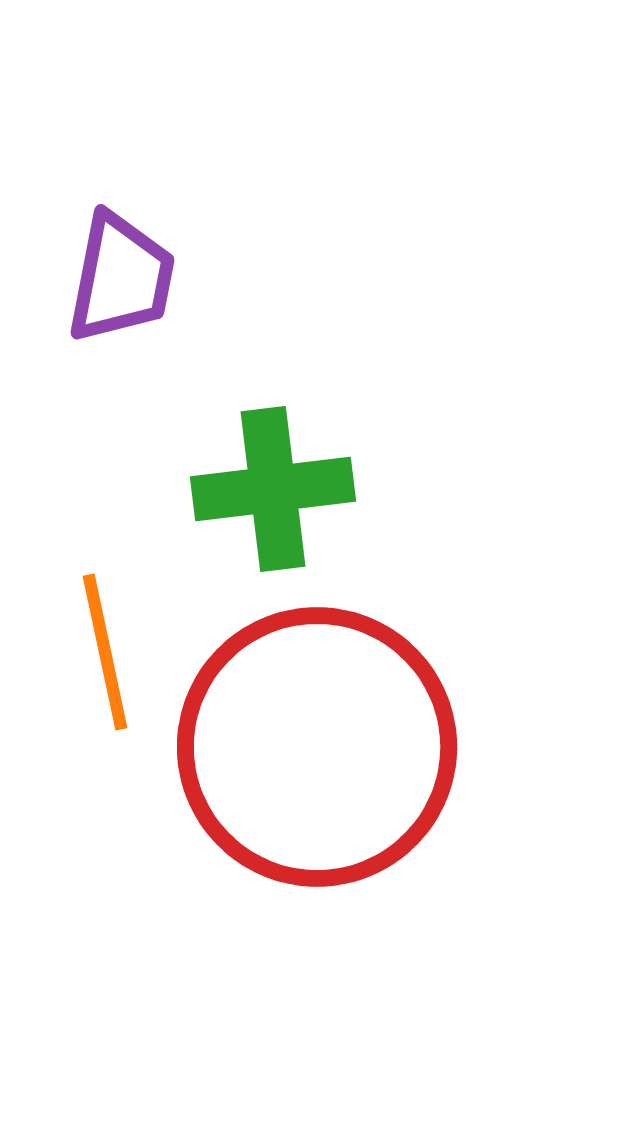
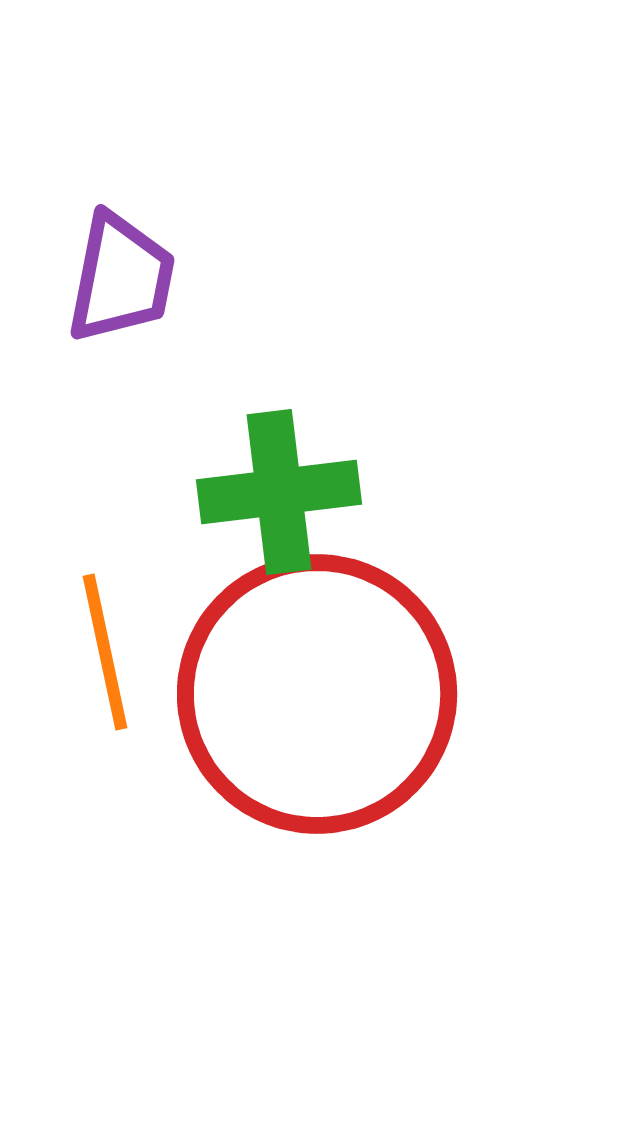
green cross: moved 6 px right, 3 px down
red circle: moved 53 px up
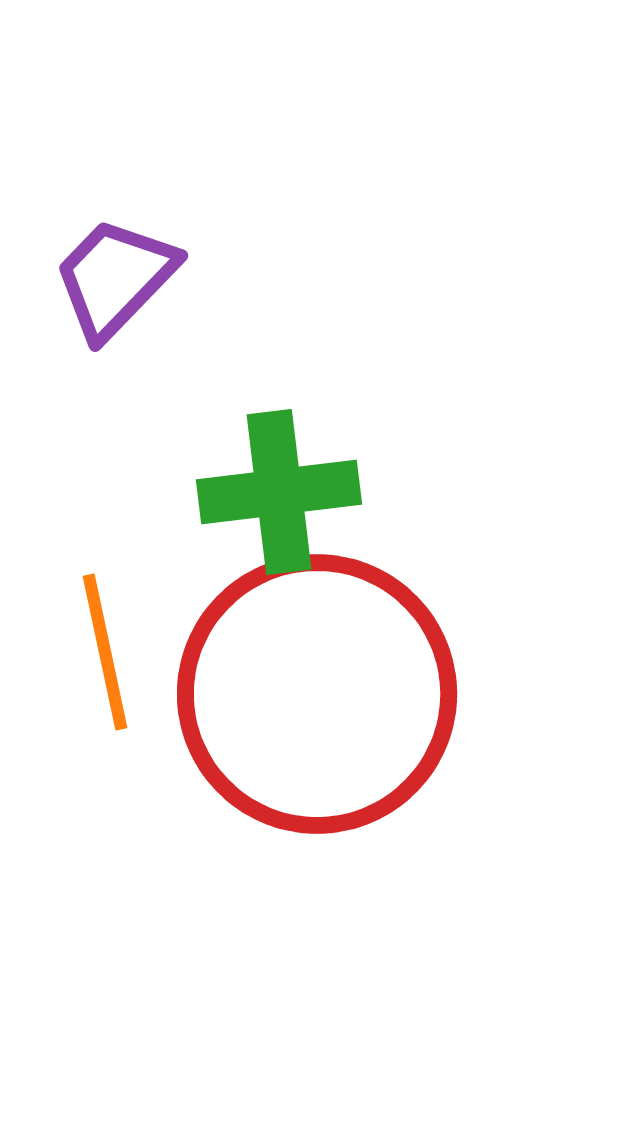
purple trapezoid: moved 6 px left; rotated 147 degrees counterclockwise
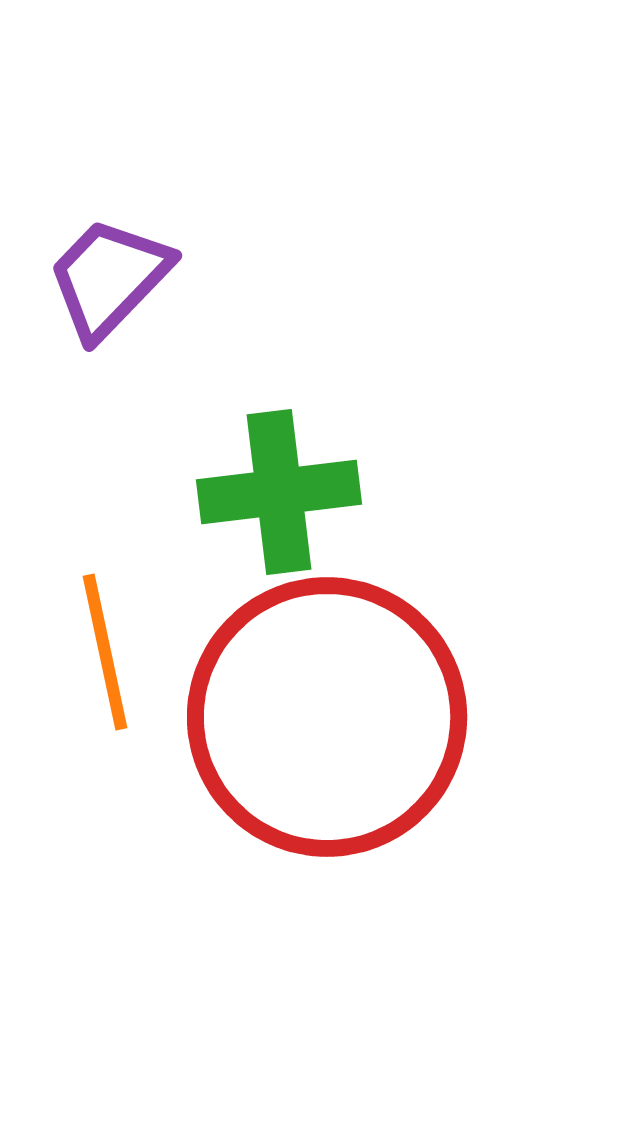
purple trapezoid: moved 6 px left
red circle: moved 10 px right, 23 px down
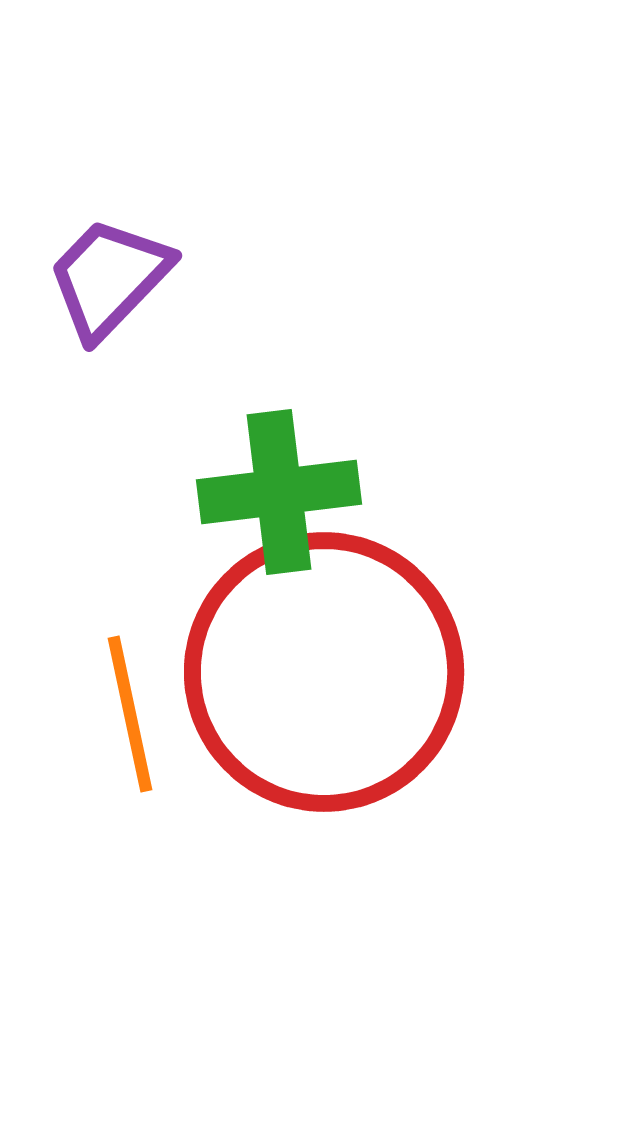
orange line: moved 25 px right, 62 px down
red circle: moved 3 px left, 45 px up
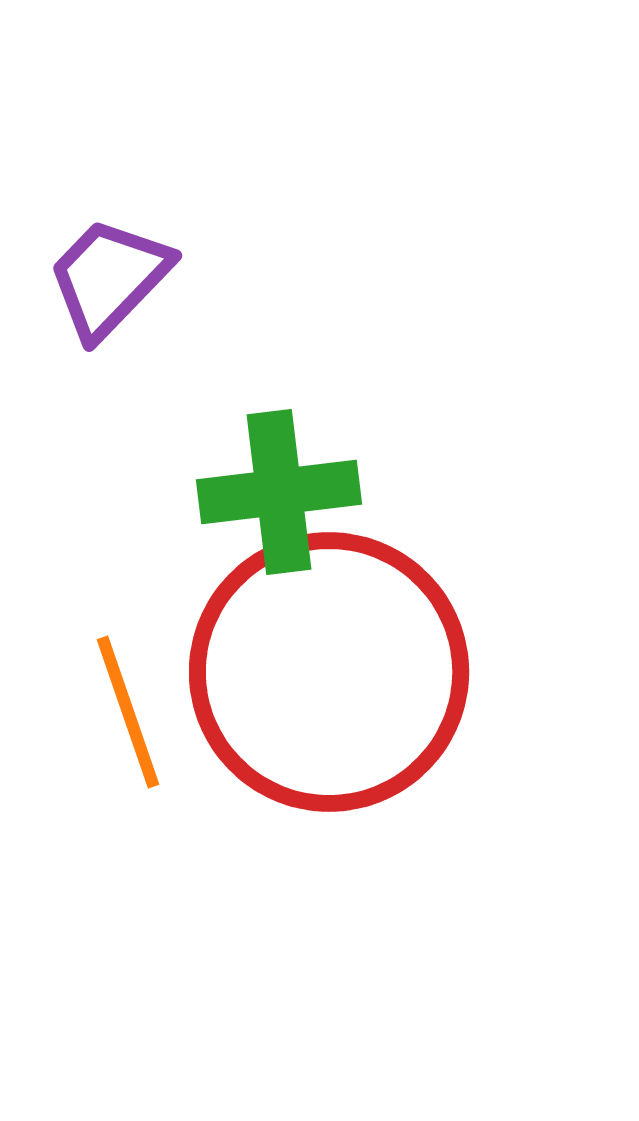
red circle: moved 5 px right
orange line: moved 2 px left, 2 px up; rotated 7 degrees counterclockwise
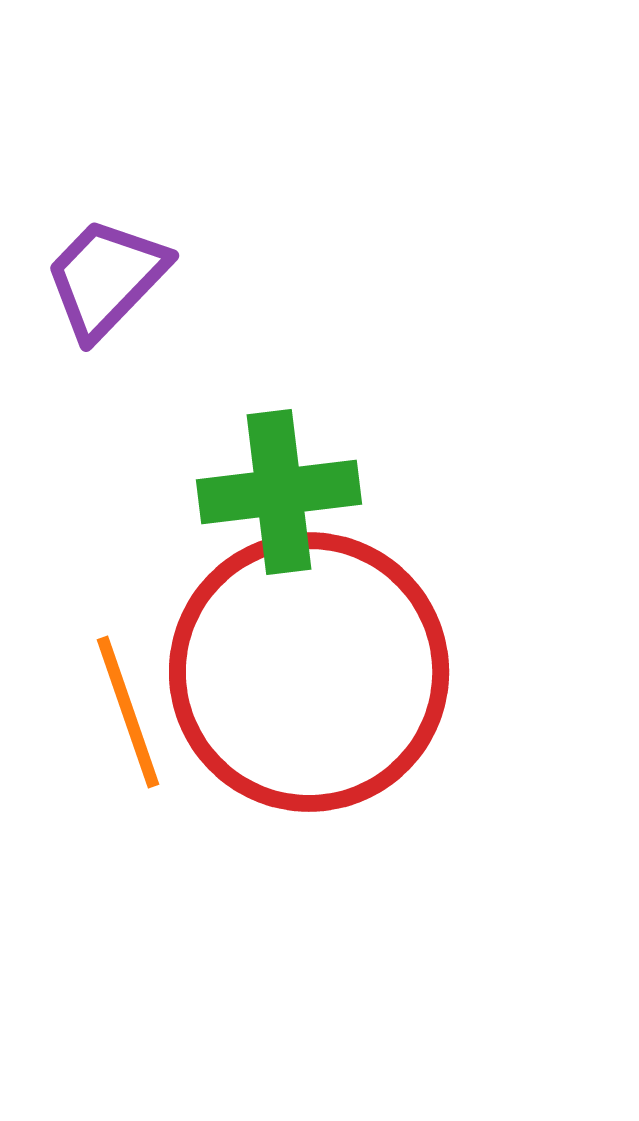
purple trapezoid: moved 3 px left
red circle: moved 20 px left
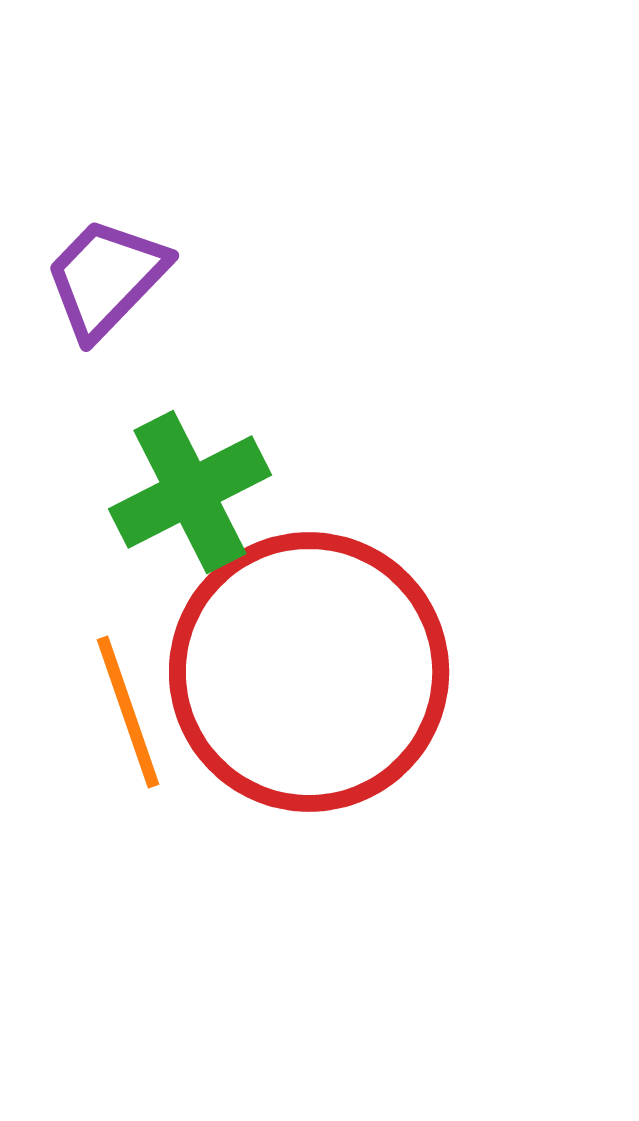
green cross: moved 89 px left; rotated 20 degrees counterclockwise
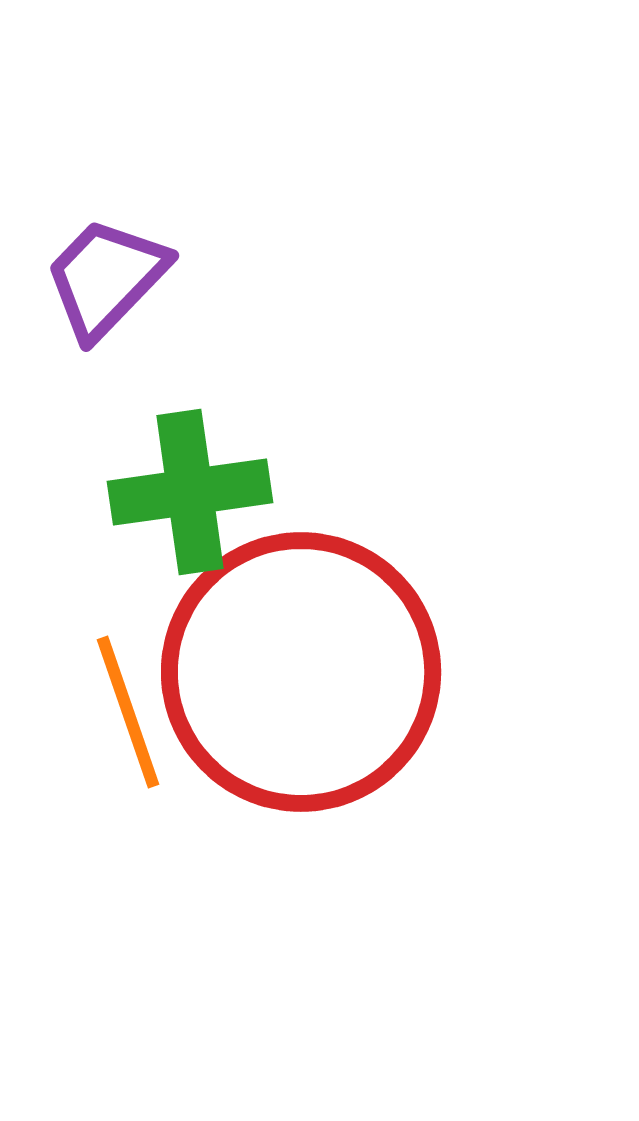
green cross: rotated 19 degrees clockwise
red circle: moved 8 px left
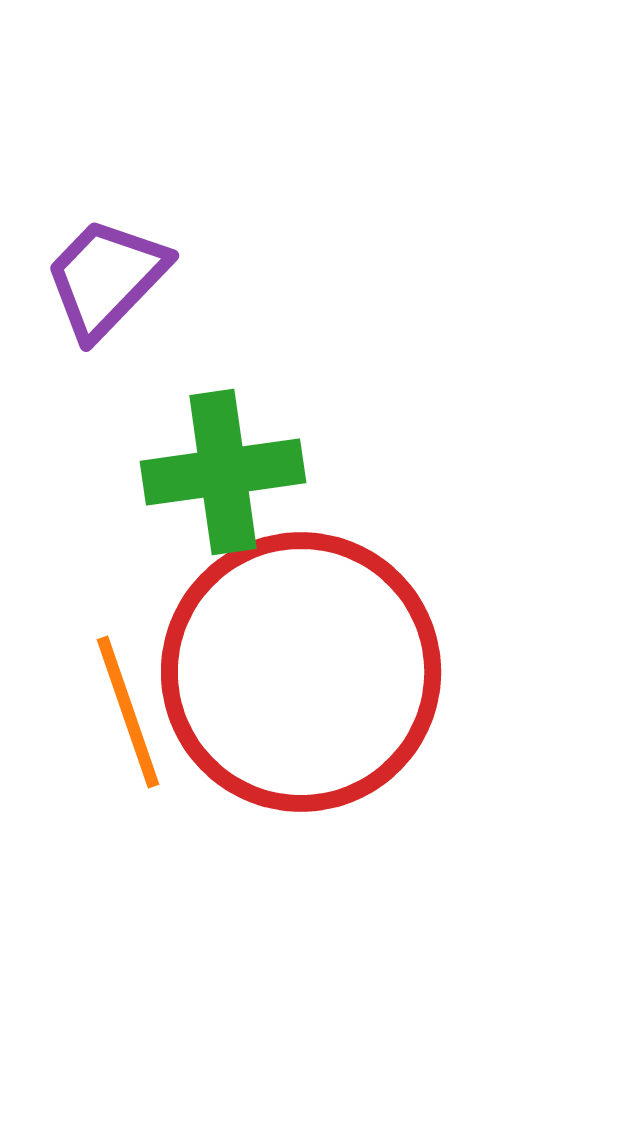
green cross: moved 33 px right, 20 px up
